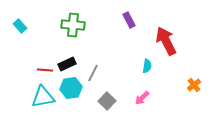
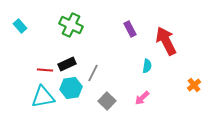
purple rectangle: moved 1 px right, 9 px down
green cross: moved 2 px left; rotated 20 degrees clockwise
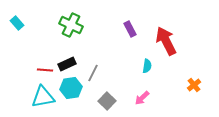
cyan rectangle: moved 3 px left, 3 px up
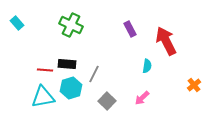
black rectangle: rotated 30 degrees clockwise
gray line: moved 1 px right, 1 px down
cyan hexagon: rotated 10 degrees counterclockwise
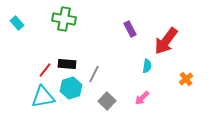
green cross: moved 7 px left, 6 px up; rotated 15 degrees counterclockwise
red arrow: rotated 116 degrees counterclockwise
red line: rotated 56 degrees counterclockwise
orange cross: moved 8 px left, 6 px up
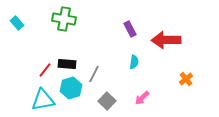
red arrow: moved 1 px up; rotated 52 degrees clockwise
cyan semicircle: moved 13 px left, 4 px up
cyan triangle: moved 3 px down
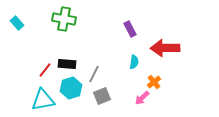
red arrow: moved 1 px left, 8 px down
orange cross: moved 32 px left, 3 px down
gray square: moved 5 px left, 5 px up; rotated 24 degrees clockwise
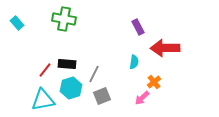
purple rectangle: moved 8 px right, 2 px up
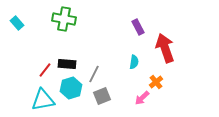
red arrow: rotated 72 degrees clockwise
orange cross: moved 2 px right
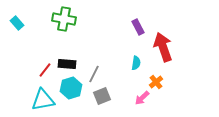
red arrow: moved 2 px left, 1 px up
cyan semicircle: moved 2 px right, 1 px down
